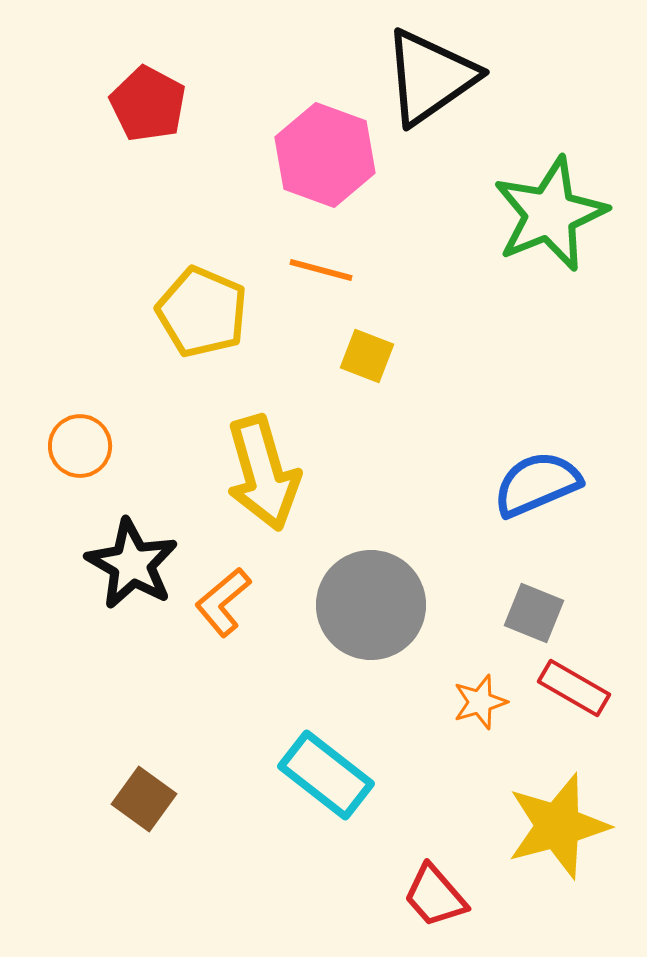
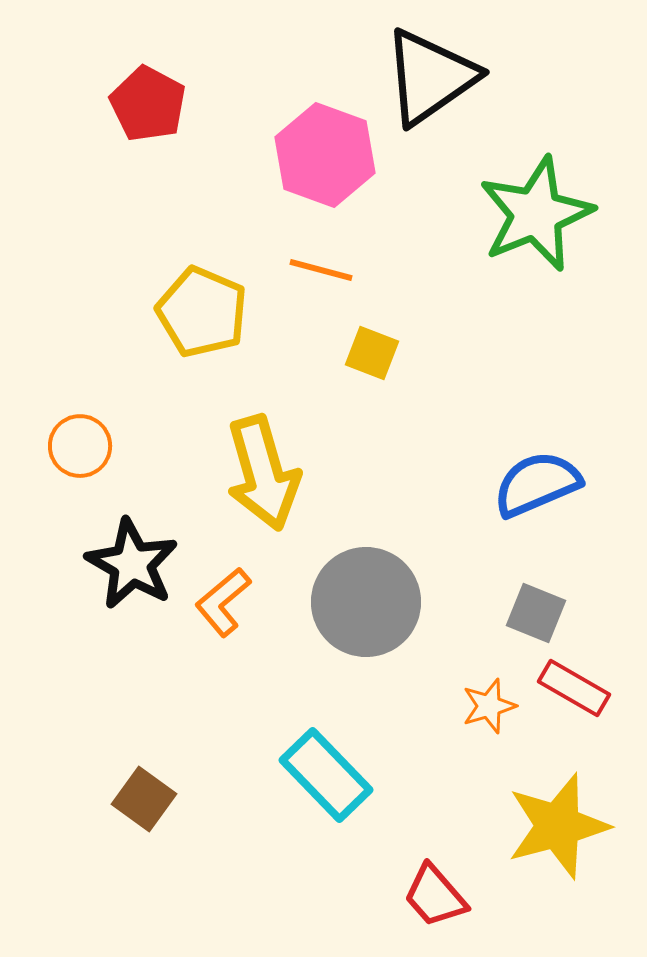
green star: moved 14 px left
yellow square: moved 5 px right, 3 px up
gray circle: moved 5 px left, 3 px up
gray square: moved 2 px right
orange star: moved 9 px right, 4 px down
cyan rectangle: rotated 8 degrees clockwise
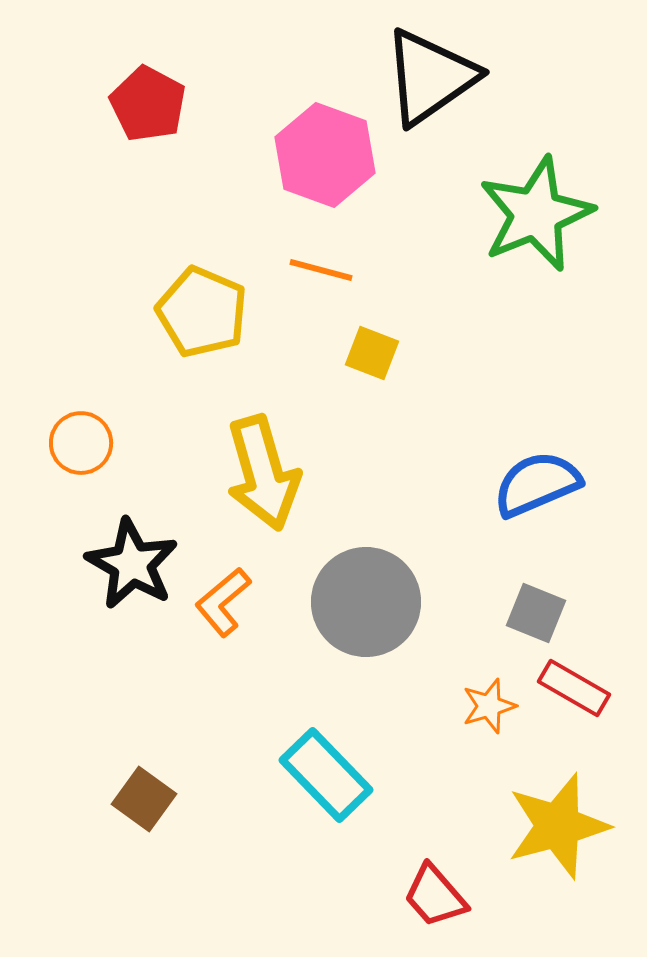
orange circle: moved 1 px right, 3 px up
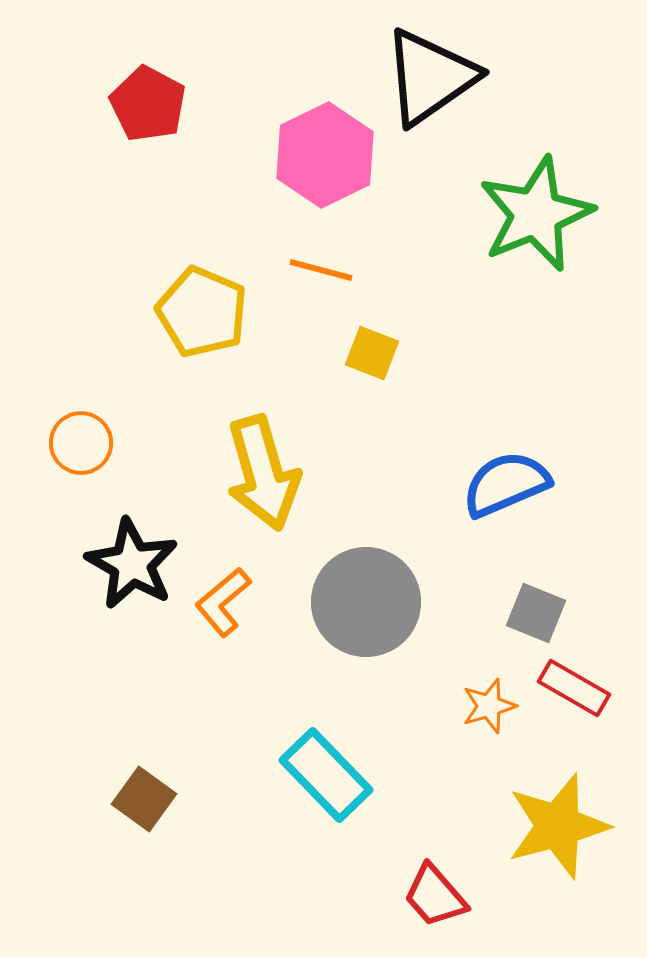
pink hexagon: rotated 14 degrees clockwise
blue semicircle: moved 31 px left
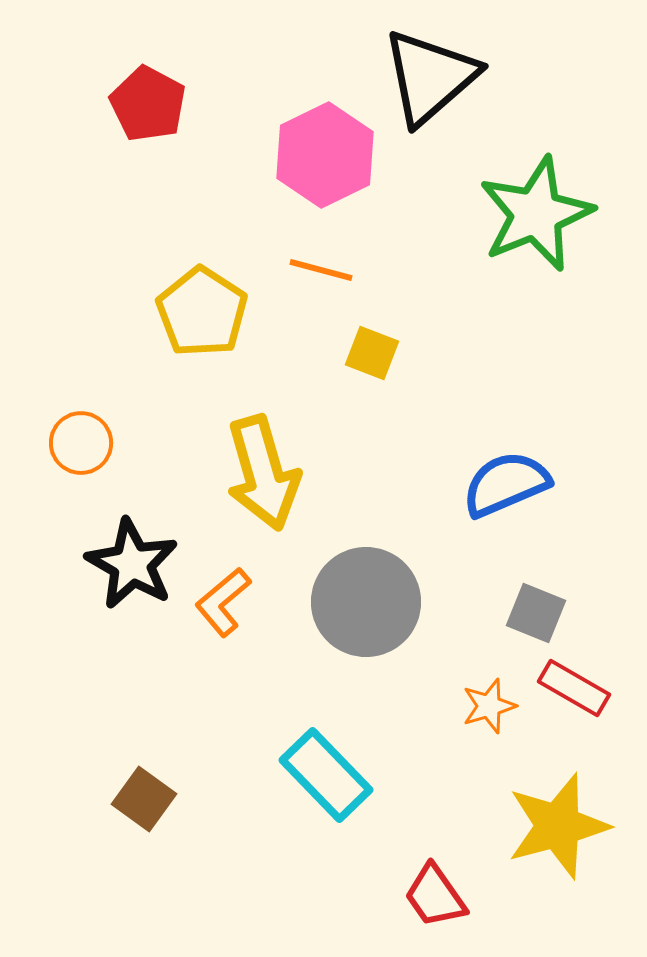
black triangle: rotated 6 degrees counterclockwise
yellow pentagon: rotated 10 degrees clockwise
red trapezoid: rotated 6 degrees clockwise
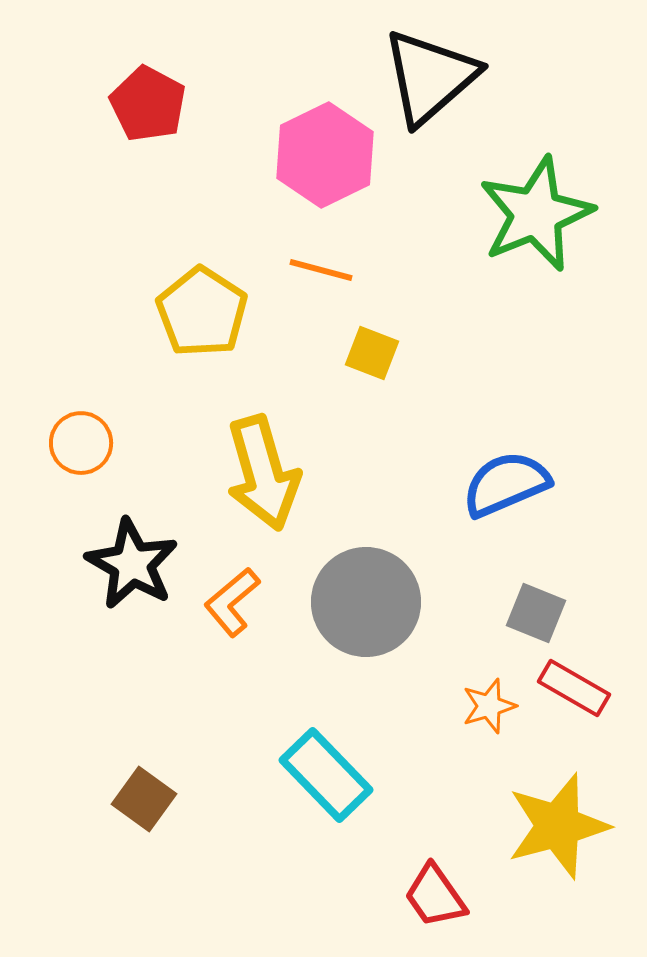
orange L-shape: moved 9 px right
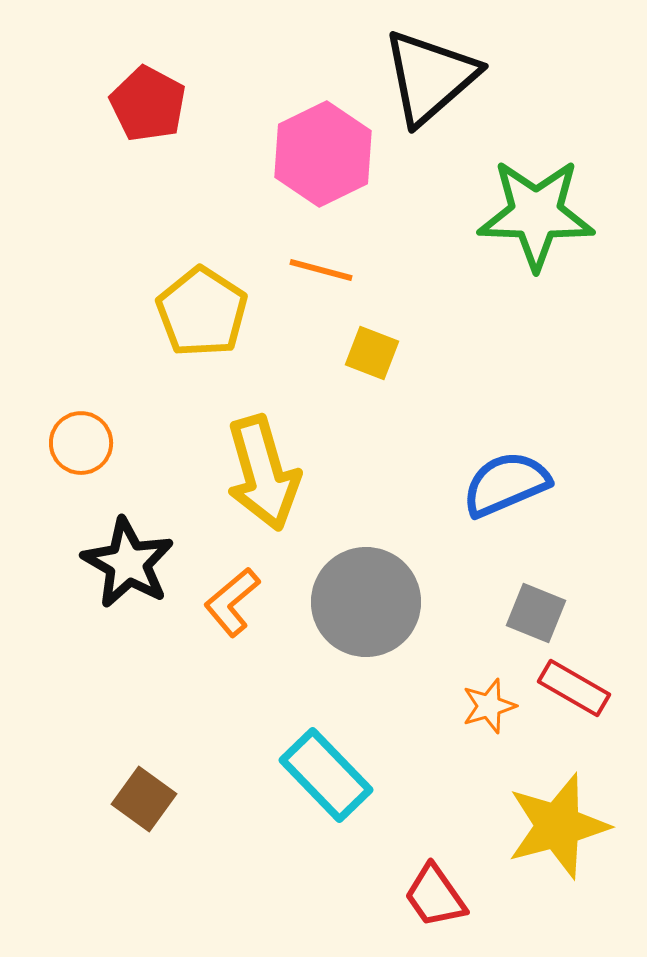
pink hexagon: moved 2 px left, 1 px up
green star: rotated 24 degrees clockwise
black star: moved 4 px left, 1 px up
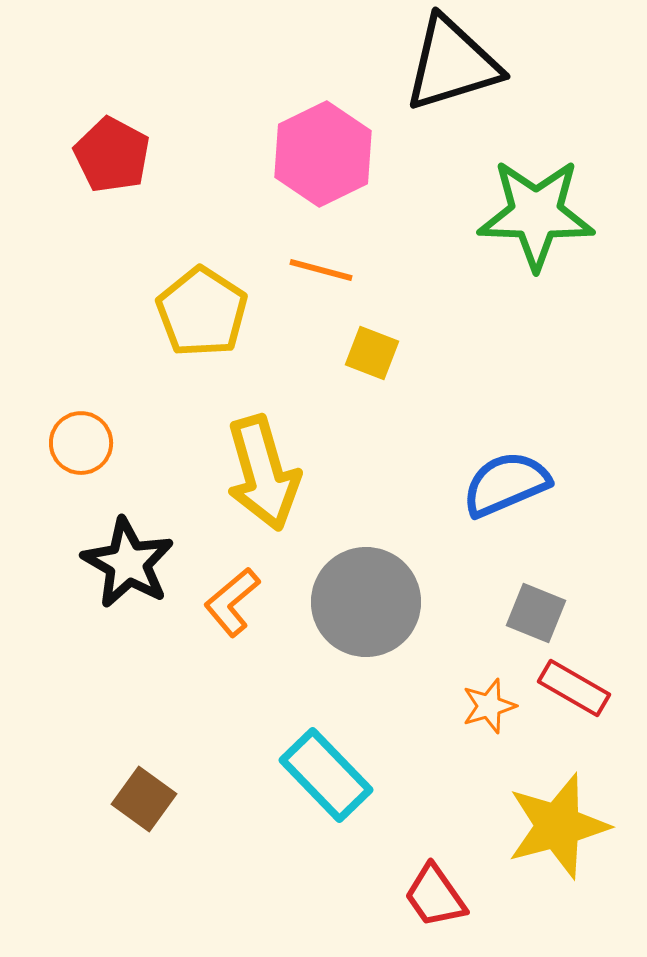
black triangle: moved 22 px right, 13 px up; rotated 24 degrees clockwise
red pentagon: moved 36 px left, 51 px down
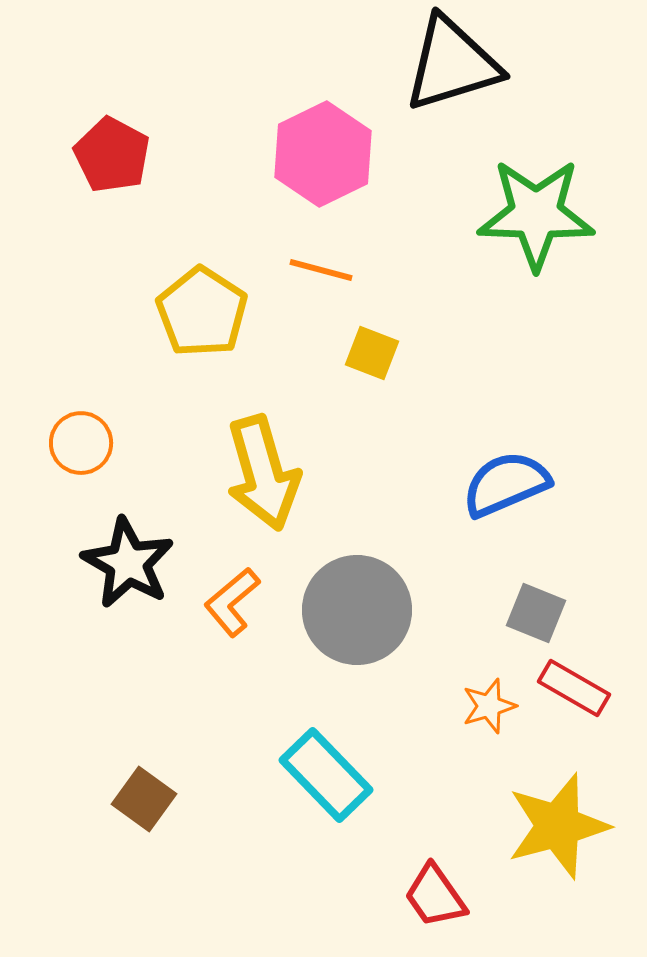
gray circle: moved 9 px left, 8 px down
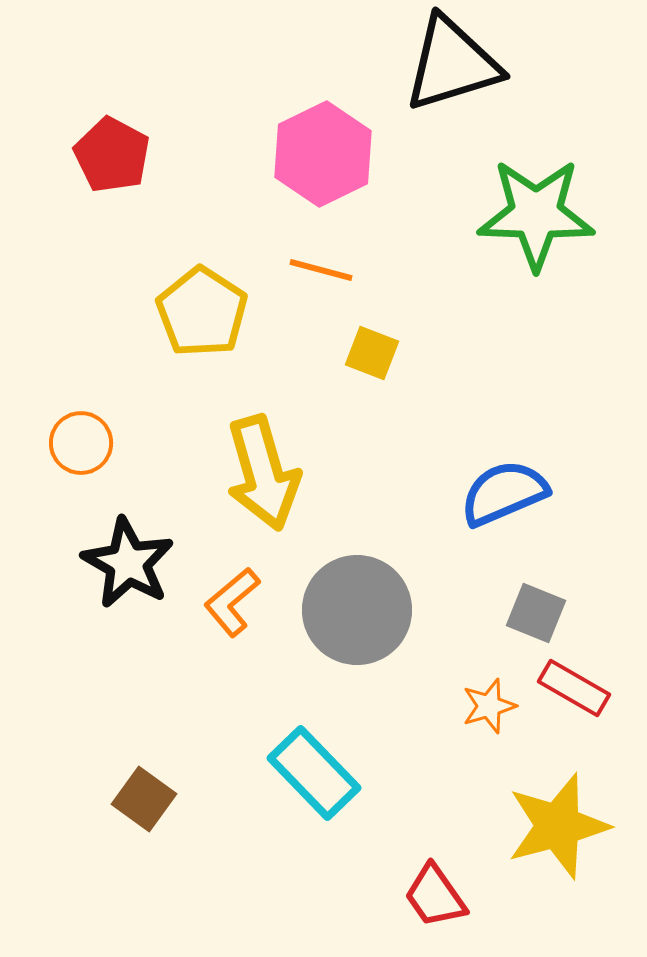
blue semicircle: moved 2 px left, 9 px down
cyan rectangle: moved 12 px left, 2 px up
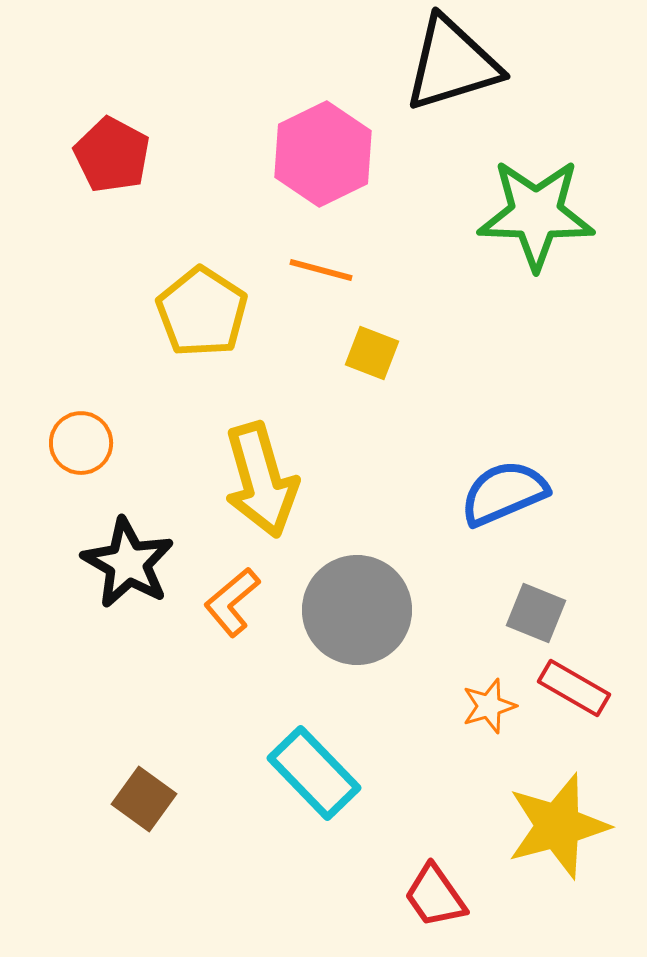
yellow arrow: moved 2 px left, 7 px down
